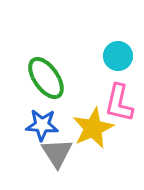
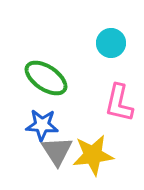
cyan circle: moved 7 px left, 13 px up
green ellipse: rotated 21 degrees counterclockwise
yellow star: moved 27 px down; rotated 18 degrees clockwise
gray triangle: moved 2 px up
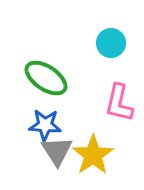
blue star: moved 3 px right
yellow star: rotated 27 degrees counterclockwise
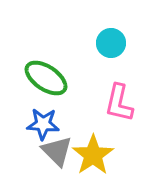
blue star: moved 2 px left, 1 px up
gray triangle: rotated 12 degrees counterclockwise
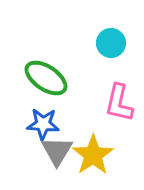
gray triangle: rotated 16 degrees clockwise
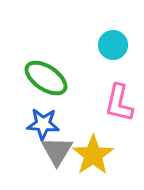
cyan circle: moved 2 px right, 2 px down
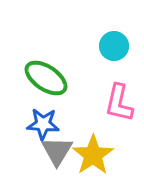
cyan circle: moved 1 px right, 1 px down
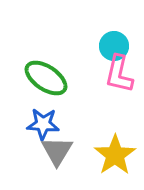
pink L-shape: moved 29 px up
yellow star: moved 22 px right
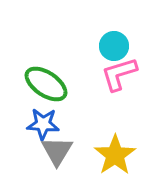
pink L-shape: rotated 60 degrees clockwise
green ellipse: moved 6 px down
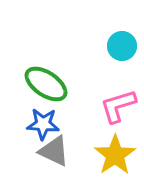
cyan circle: moved 8 px right
pink L-shape: moved 1 px left, 32 px down
gray triangle: moved 3 px left; rotated 36 degrees counterclockwise
